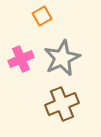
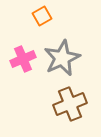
pink cross: moved 2 px right
brown cross: moved 8 px right
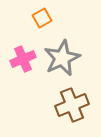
orange square: moved 2 px down
brown cross: moved 2 px right, 1 px down
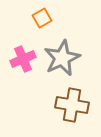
brown cross: rotated 32 degrees clockwise
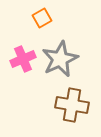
gray star: moved 2 px left, 1 px down
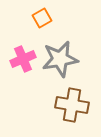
gray star: rotated 15 degrees clockwise
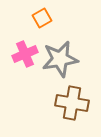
pink cross: moved 2 px right, 5 px up
brown cross: moved 2 px up
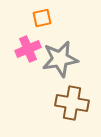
orange square: rotated 18 degrees clockwise
pink cross: moved 3 px right, 5 px up
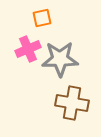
gray star: rotated 9 degrees clockwise
